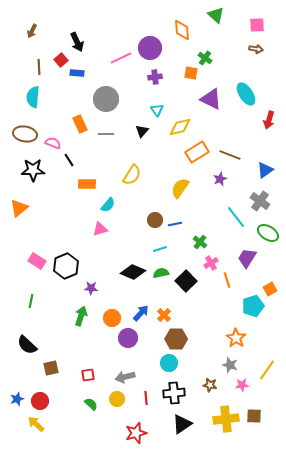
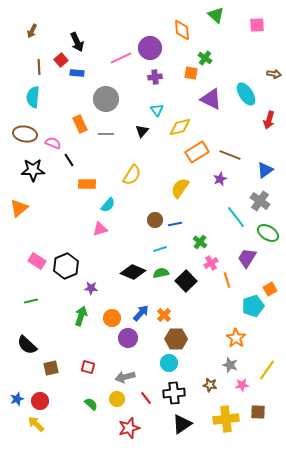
brown arrow at (256, 49): moved 18 px right, 25 px down
green line at (31, 301): rotated 64 degrees clockwise
red square at (88, 375): moved 8 px up; rotated 24 degrees clockwise
red line at (146, 398): rotated 32 degrees counterclockwise
brown square at (254, 416): moved 4 px right, 4 px up
red star at (136, 433): moved 7 px left, 5 px up
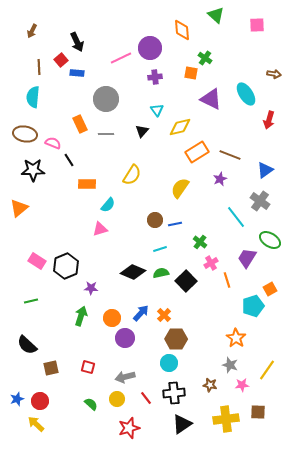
green ellipse at (268, 233): moved 2 px right, 7 px down
purple circle at (128, 338): moved 3 px left
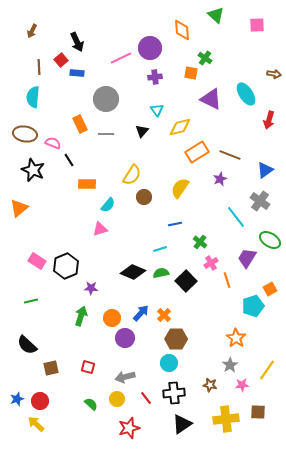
black star at (33, 170): rotated 25 degrees clockwise
brown circle at (155, 220): moved 11 px left, 23 px up
gray star at (230, 365): rotated 21 degrees clockwise
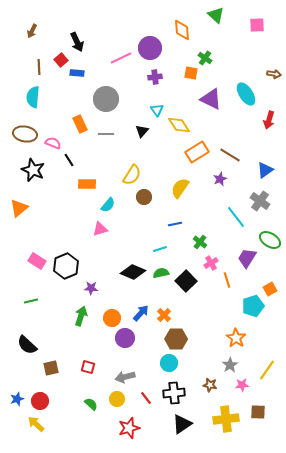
yellow diamond at (180, 127): moved 1 px left, 2 px up; rotated 70 degrees clockwise
brown line at (230, 155): rotated 10 degrees clockwise
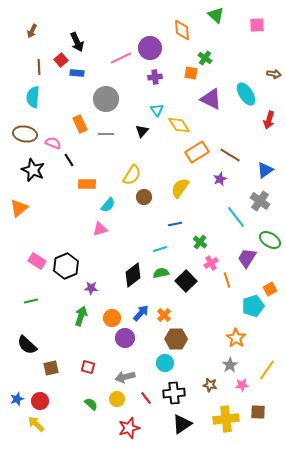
black diamond at (133, 272): moved 3 px down; rotated 60 degrees counterclockwise
cyan circle at (169, 363): moved 4 px left
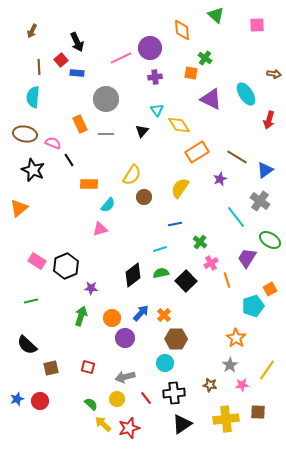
brown line at (230, 155): moved 7 px right, 2 px down
orange rectangle at (87, 184): moved 2 px right
yellow arrow at (36, 424): moved 67 px right
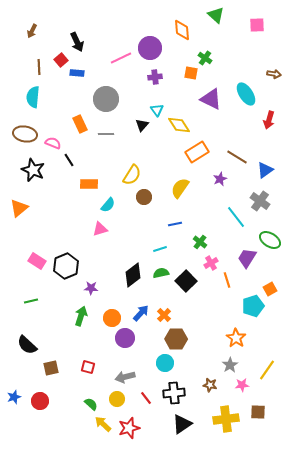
black triangle at (142, 131): moved 6 px up
blue star at (17, 399): moved 3 px left, 2 px up
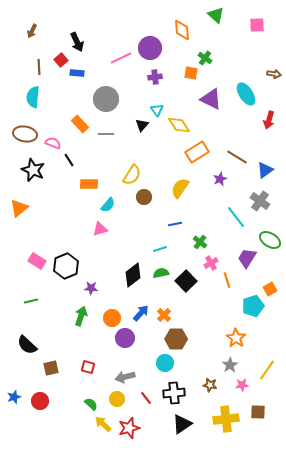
orange rectangle at (80, 124): rotated 18 degrees counterclockwise
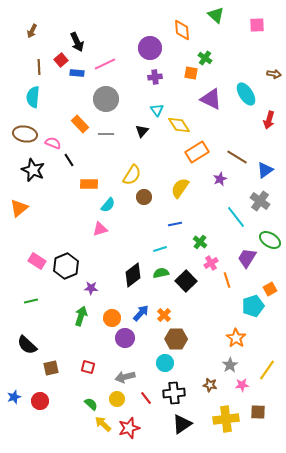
pink line at (121, 58): moved 16 px left, 6 px down
black triangle at (142, 125): moved 6 px down
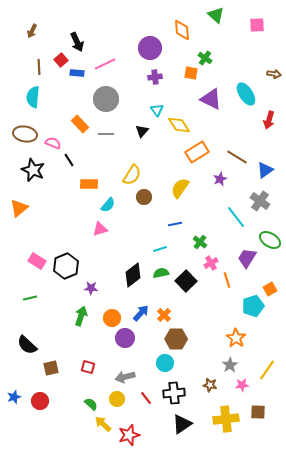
green line at (31, 301): moved 1 px left, 3 px up
red star at (129, 428): moved 7 px down
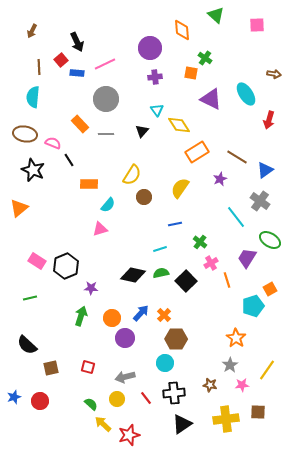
black diamond at (133, 275): rotated 50 degrees clockwise
